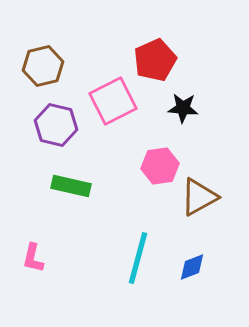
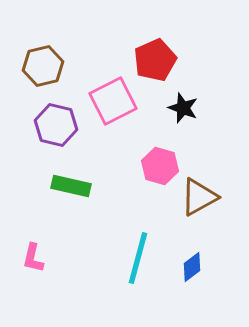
black star: rotated 16 degrees clockwise
pink hexagon: rotated 24 degrees clockwise
blue diamond: rotated 16 degrees counterclockwise
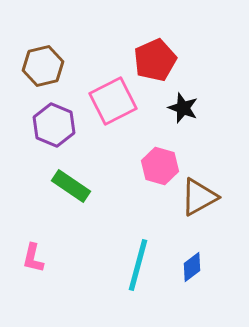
purple hexagon: moved 2 px left; rotated 9 degrees clockwise
green rectangle: rotated 21 degrees clockwise
cyan line: moved 7 px down
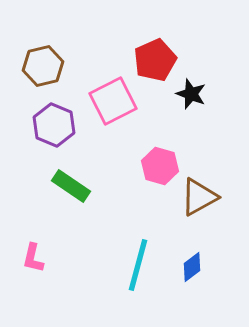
black star: moved 8 px right, 14 px up
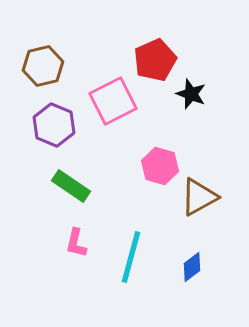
pink L-shape: moved 43 px right, 15 px up
cyan line: moved 7 px left, 8 px up
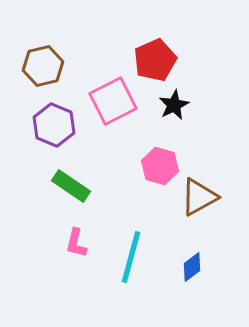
black star: moved 17 px left, 11 px down; rotated 24 degrees clockwise
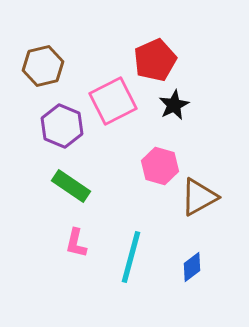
purple hexagon: moved 8 px right, 1 px down
